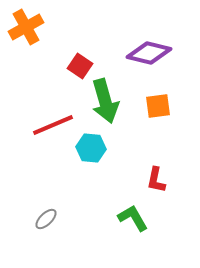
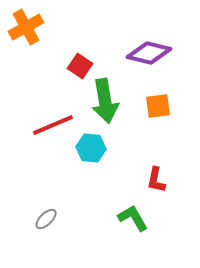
green arrow: rotated 6 degrees clockwise
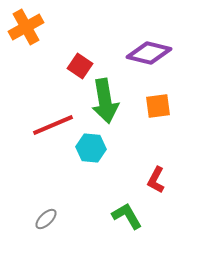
red L-shape: rotated 16 degrees clockwise
green L-shape: moved 6 px left, 2 px up
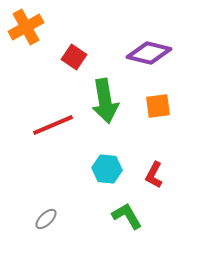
red square: moved 6 px left, 9 px up
cyan hexagon: moved 16 px right, 21 px down
red L-shape: moved 2 px left, 5 px up
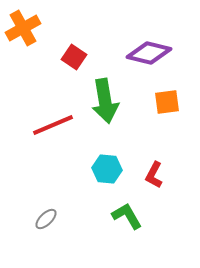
orange cross: moved 3 px left, 1 px down
orange square: moved 9 px right, 4 px up
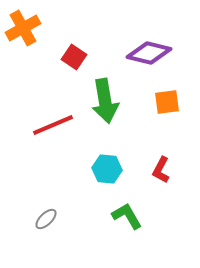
red L-shape: moved 7 px right, 5 px up
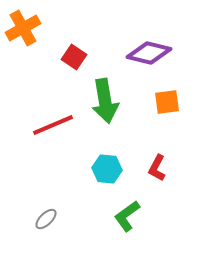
red L-shape: moved 4 px left, 2 px up
green L-shape: rotated 96 degrees counterclockwise
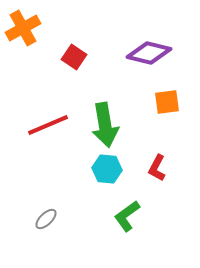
green arrow: moved 24 px down
red line: moved 5 px left
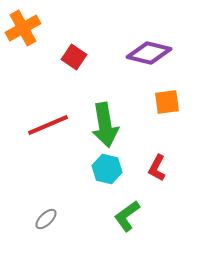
cyan hexagon: rotated 8 degrees clockwise
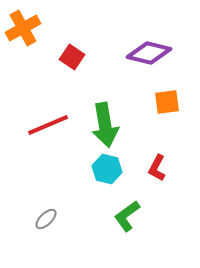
red square: moved 2 px left
